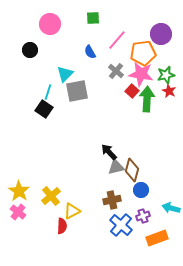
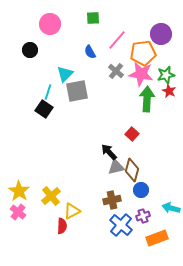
red square: moved 43 px down
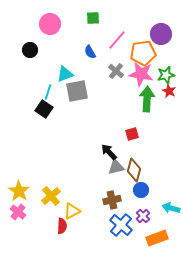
cyan triangle: rotated 24 degrees clockwise
red square: rotated 32 degrees clockwise
brown diamond: moved 2 px right
purple cross: rotated 24 degrees counterclockwise
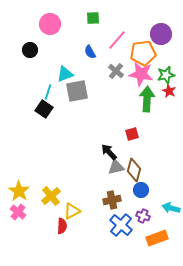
purple cross: rotated 24 degrees counterclockwise
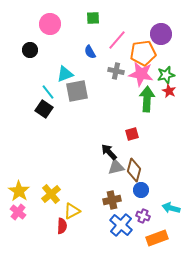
gray cross: rotated 28 degrees counterclockwise
cyan line: rotated 56 degrees counterclockwise
yellow cross: moved 2 px up
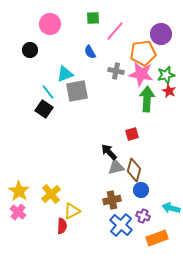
pink line: moved 2 px left, 9 px up
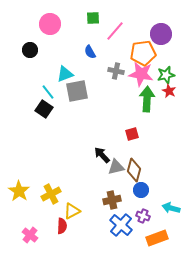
black arrow: moved 7 px left, 3 px down
yellow cross: rotated 12 degrees clockwise
pink cross: moved 12 px right, 23 px down
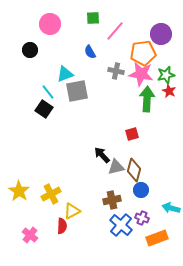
purple cross: moved 1 px left, 2 px down
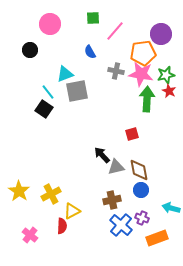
brown diamond: moved 5 px right; rotated 25 degrees counterclockwise
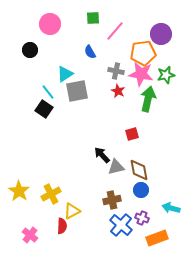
cyan triangle: rotated 12 degrees counterclockwise
red star: moved 51 px left
green arrow: moved 1 px right; rotated 10 degrees clockwise
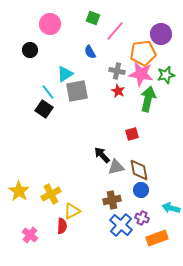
green square: rotated 24 degrees clockwise
gray cross: moved 1 px right
